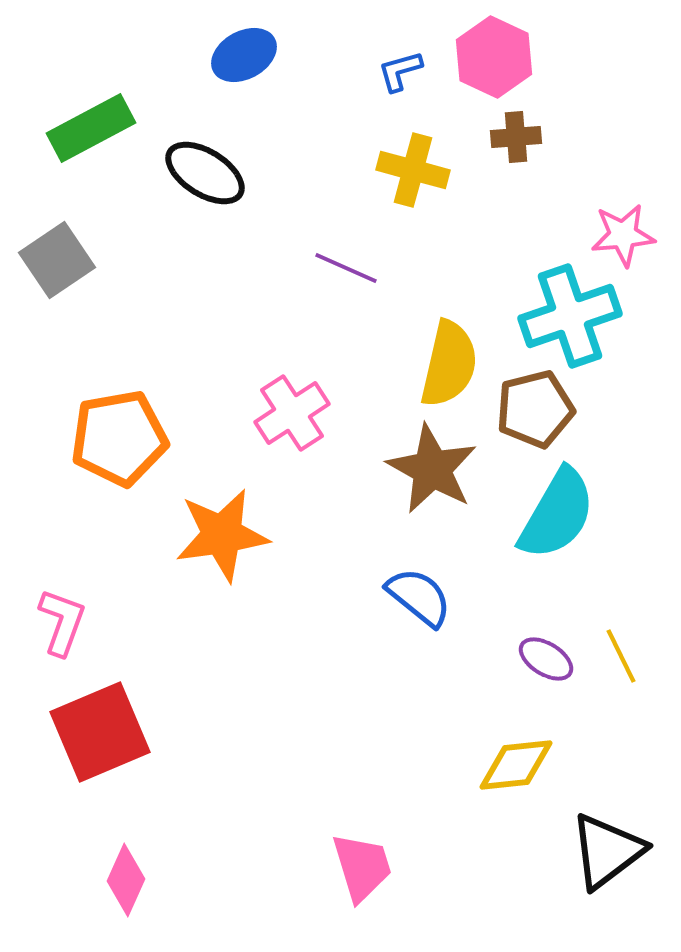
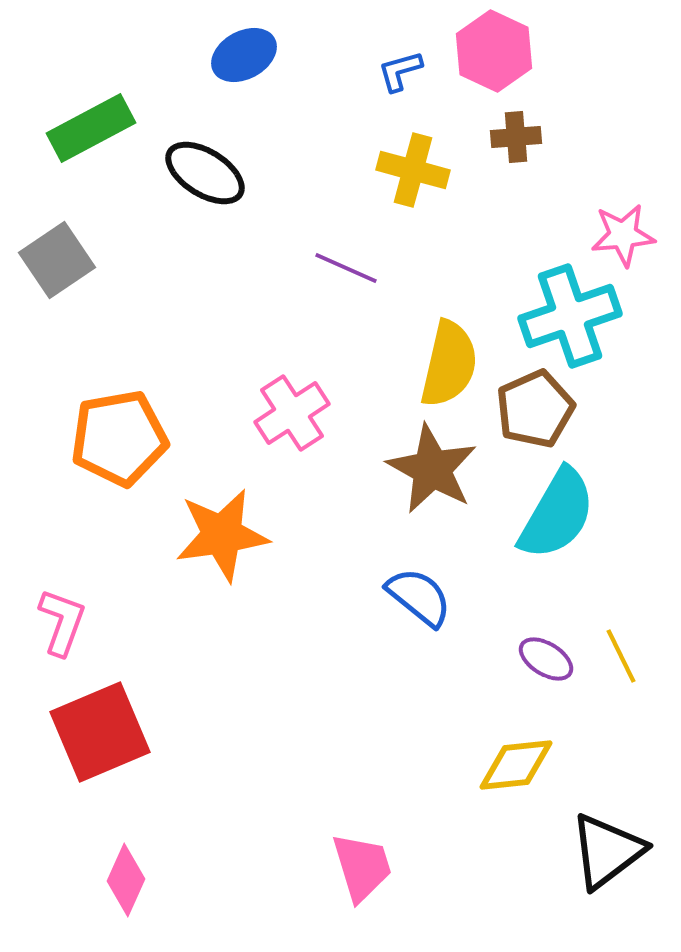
pink hexagon: moved 6 px up
brown pentagon: rotated 10 degrees counterclockwise
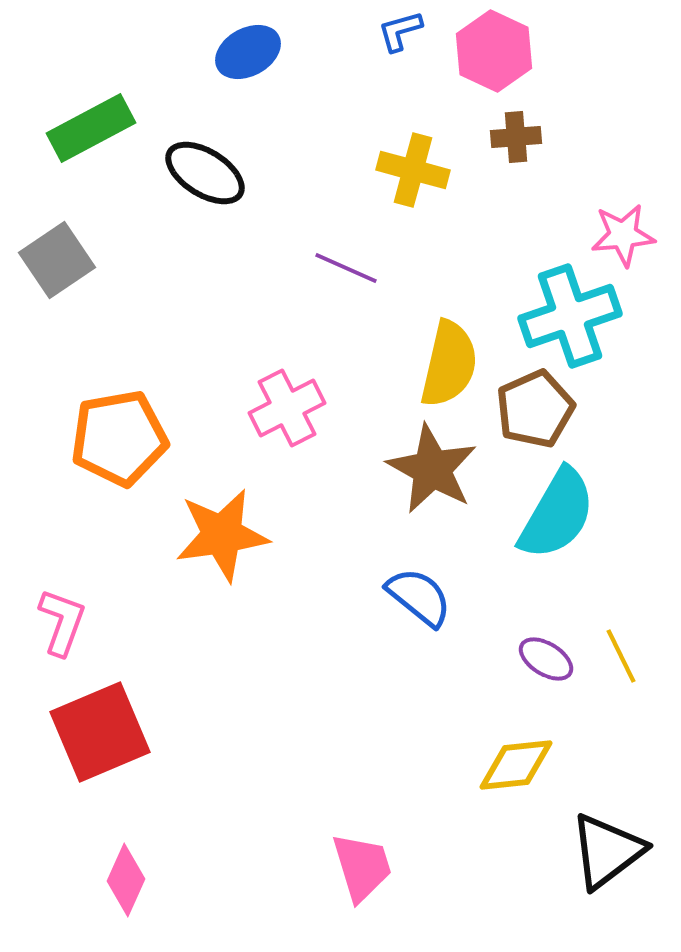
blue ellipse: moved 4 px right, 3 px up
blue L-shape: moved 40 px up
pink cross: moved 5 px left, 5 px up; rotated 6 degrees clockwise
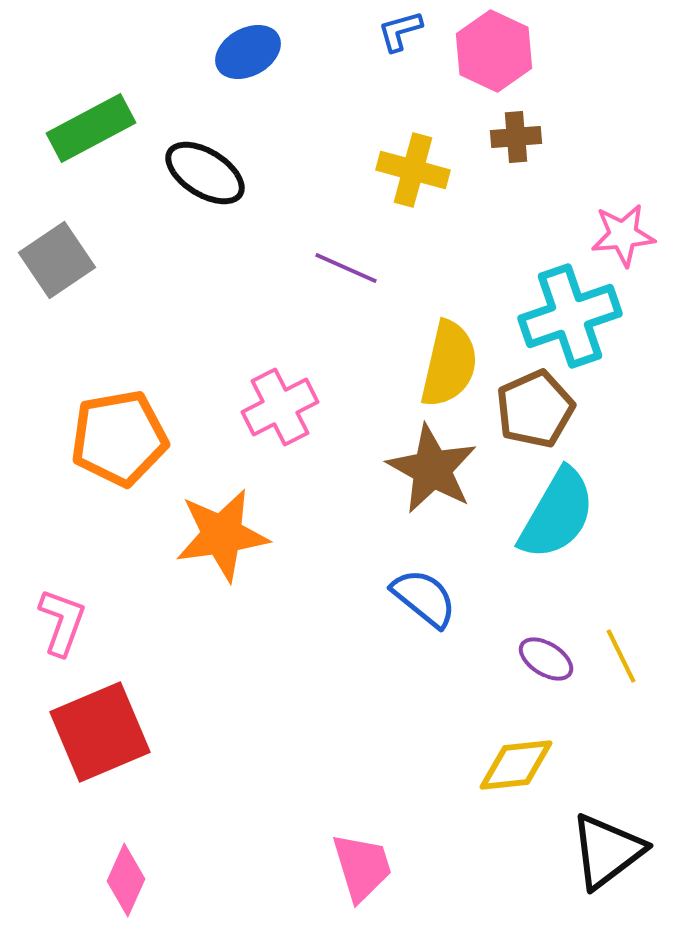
pink cross: moved 7 px left, 1 px up
blue semicircle: moved 5 px right, 1 px down
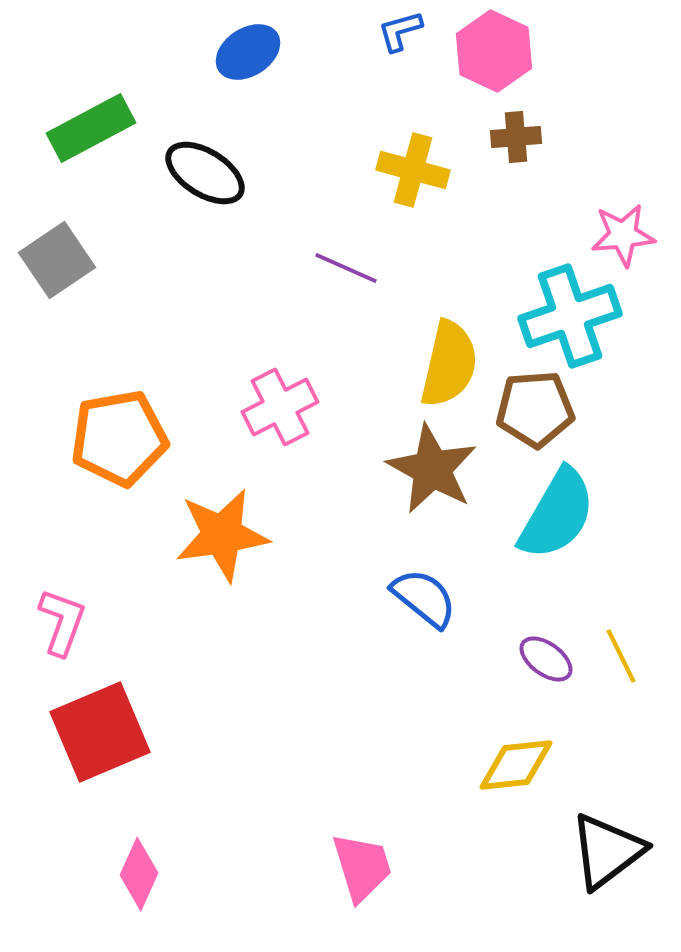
blue ellipse: rotated 4 degrees counterclockwise
brown pentagon: rotated 20 degrees clockwise
purple ellipse: rotated 4 degrees clockwise
pink diamond: moved 13 px right, 6 px up
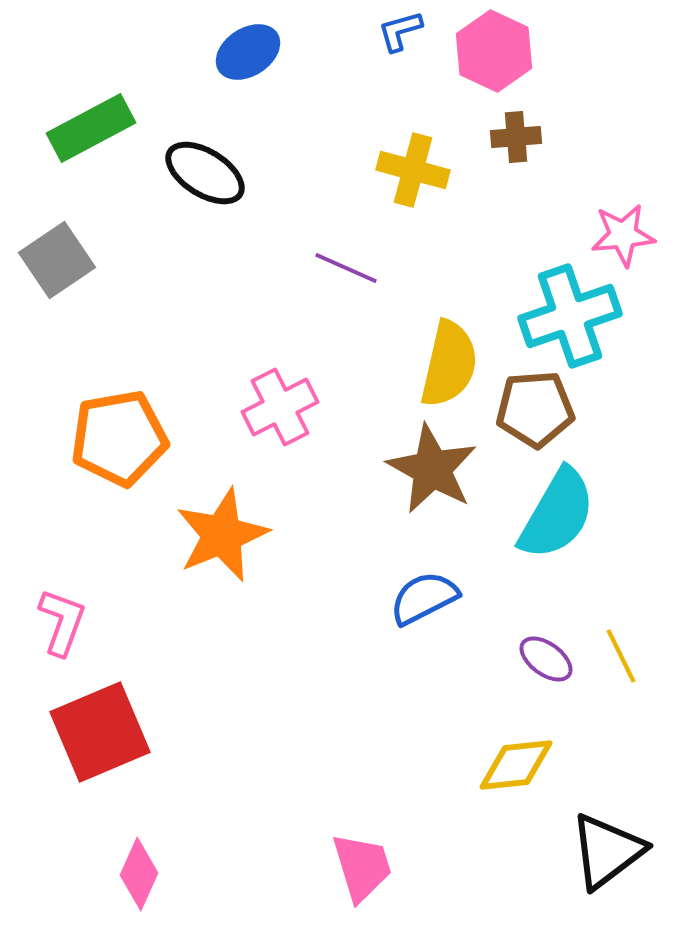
orange star: rotated 14 degrees counterclockwise
blue semicircle: rotated 66 degrees counterclockwise
